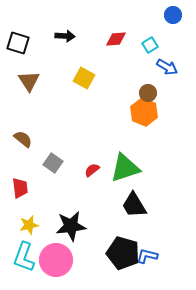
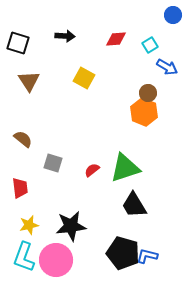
gray square: rotated 18 degrees counterclockwise
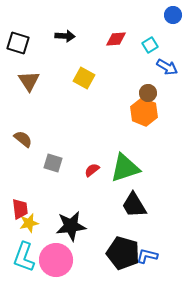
red trapezoid: moved 21 px down
yellow star: moved 2 px up
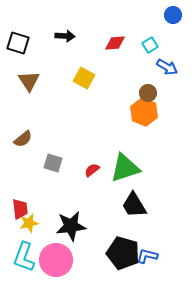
red diamond: moved 1 px left, 4 px down
brown semicircle: rotated 102 degrees clockwise
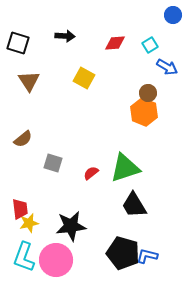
red semicircle: moved 1 px left, 3 px down
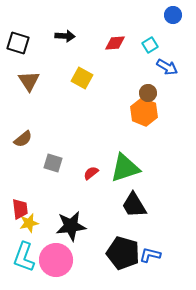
yellow square: moved 2 px left
blue L-shape: moved 3 px right, 1 px up
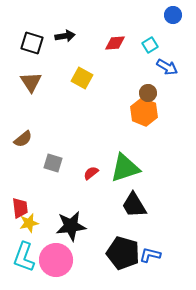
black arrow: rotated 12 degrees counterclockwise
black square: moved 14 px right
brown triangle: moved 2 px right, 1 px down
red trapezoid: moved 1 px up
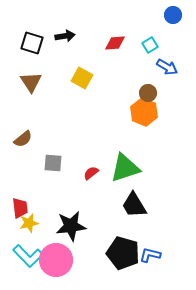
gray square: rotated 12 degrees counterclockwise
cyan L-shape: moved 4 px right, 1 px up; rotated 64 degrees counterclockwise
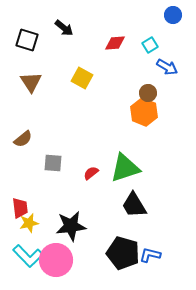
black arrow: moved 1 px left, 8 px up; rotated 48 degrees clockwise
black square: moved 5 px left, 3 px up
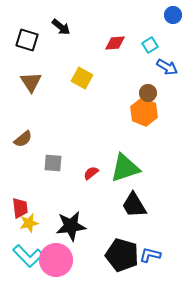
black arrow: moved 3 px left, 1 px up
black pentagon: moved 1 px left, 2 px down
